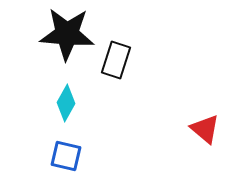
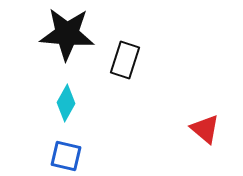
black rectangle: moved 9 px right
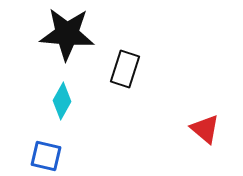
black rectangle: moved 9 px down
cyan diamond: moved 4 px left, 2 px up
blue square: moved 20 px left
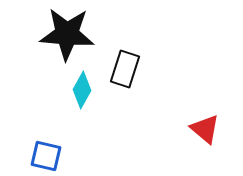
cyan diamond: moved 20 px right, 11 px up
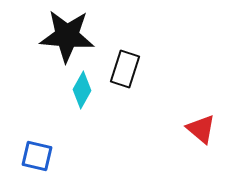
black star: moved 2 px down
red triangle: moved 4 px left
blue square: moved 9 px left
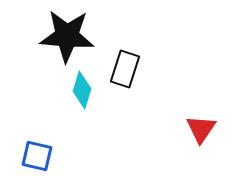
cyan diamond: rotated 12 degrees counterclockwise
red triangle: rotated 24 degrees clockwise
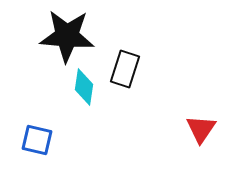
cyan diamond: moved 2 px right, 3 px up; rotated 9 degrees counterclockwise
blue square: moved 16 px up
